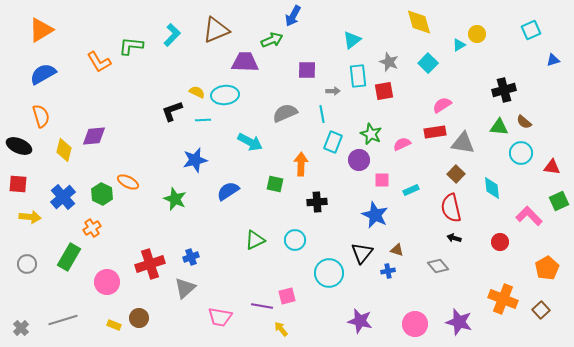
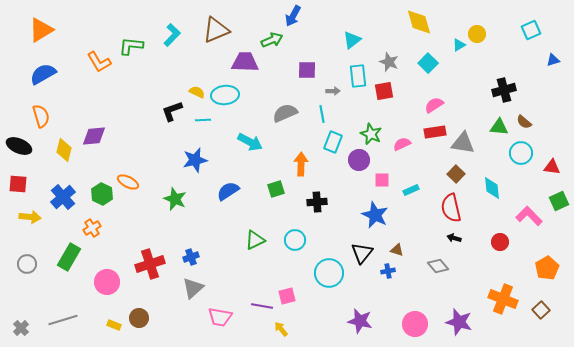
pink semicircle at (442, 105): moved 8 px left
green square at (275, 184): moved 1 px right, 5 px down; rotated 30 degrees counterclockwise
gray triangle at (185, 288): moved 8 px right
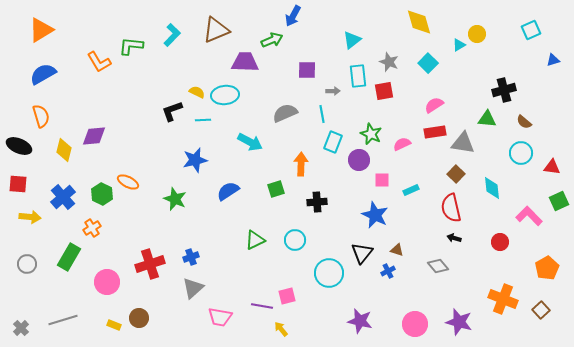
green triangle at (499, 127): moved 12 px left, 8 px up
blue cross at (388, 271): rotated 16 degrees counterclockwise
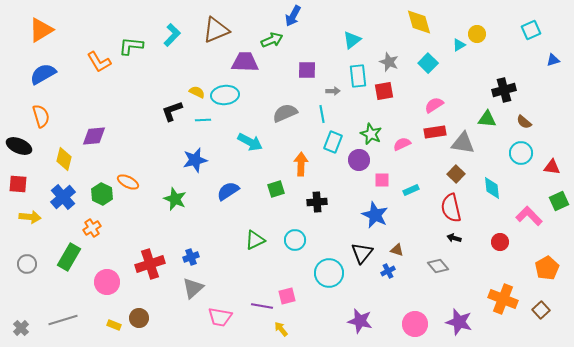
yellow diamond at (64, 150): moved 9 px down
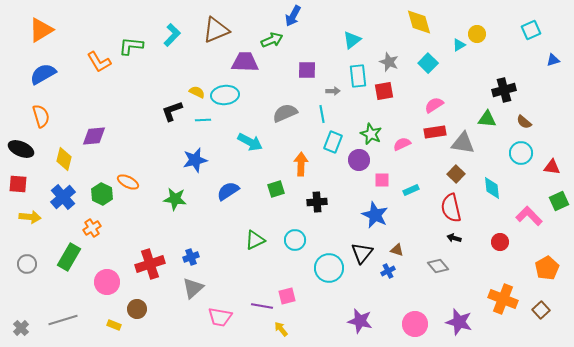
black ellipse at (19, 146): moved 2 px right, 3 px down
green star at (175, 199): rotated 15 degrees counterclockwise
cyan circle at (329, 273): moved 5 px up
brown circle at (139, 318): moved 2 px left, 9 px up
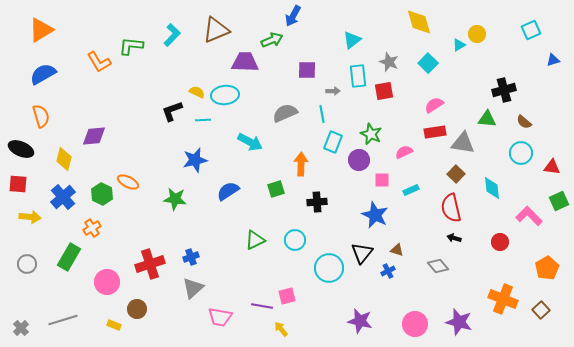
pink semicircle at (402, 144): moved 2 px right, 8 px down
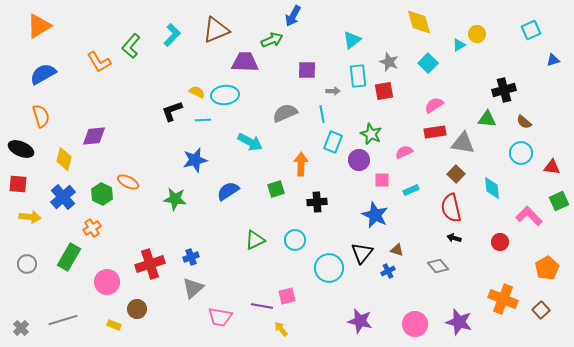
orange triangle at (41, 30): moved 2 px left, 4 px up
green L-shape at (131, 46): rotated 55 degrees counterclockwise
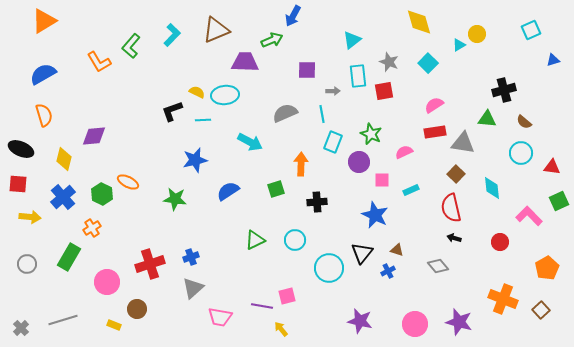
orange triangle at (39, 26): moved 5 px right, 5 px up
orange semicircle at (41, 116): moved 3 px right, 1 px up
purple circle at (359, 160): moved 2 px down
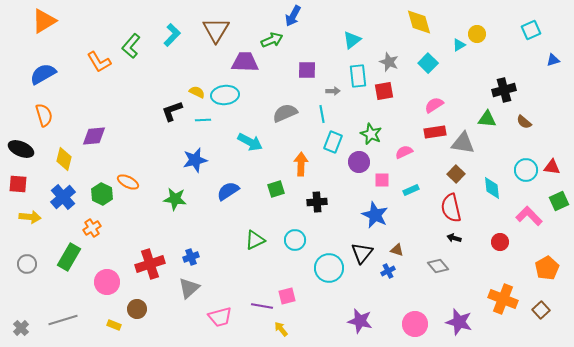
brown triangle at (216, 30): rotated 36 degrees counterclockwise
cyan circle at (521, 153): moved 5 px right, 17 px down
gray triangle at (193, 288): moved 4 px left
pink trapezoid at (220, 317): rotated 25 degrees counterclockwise
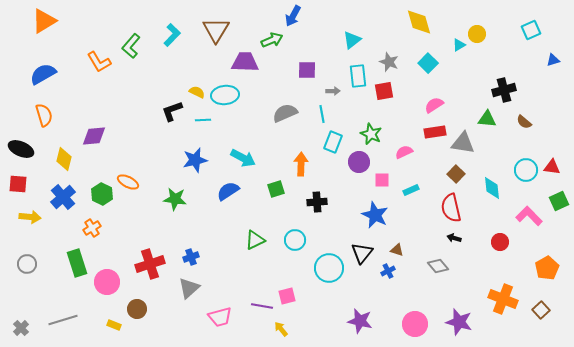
cyan arrow at (250, 142): moved 7 px left, 16 px down
green rectangle at (69, 257): moved 8 px right, 6 px down; rotated 48 degrees counterclockwise
